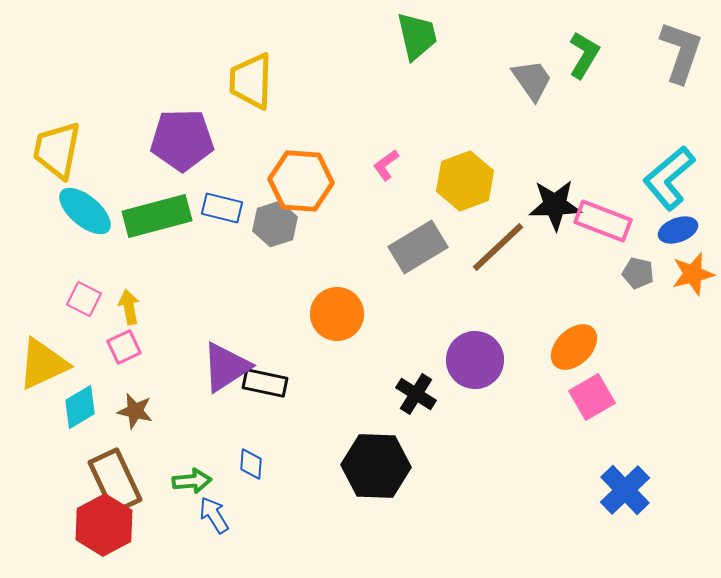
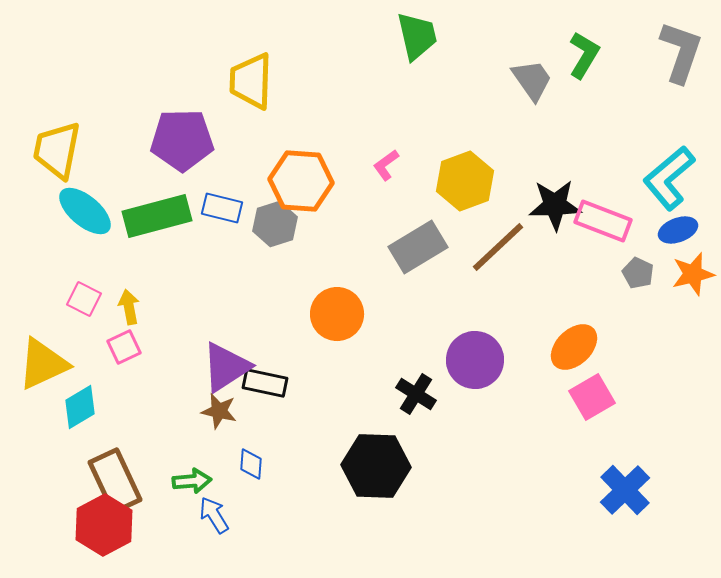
gray pentagon at (638, 273): rotated 12 degrees clockwise
brown star at (135, 411): moved 84 px right
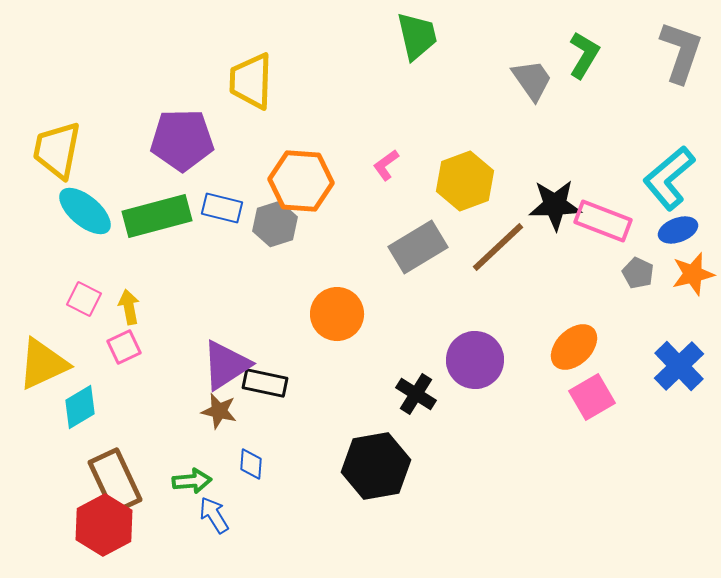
purple triangle at (226, 367): moved 2 px up
black hexagon at (376, 466): rotated 12 degrees counterclockwise
blue cross at (625, 490): moved 54 px right, 124 px up
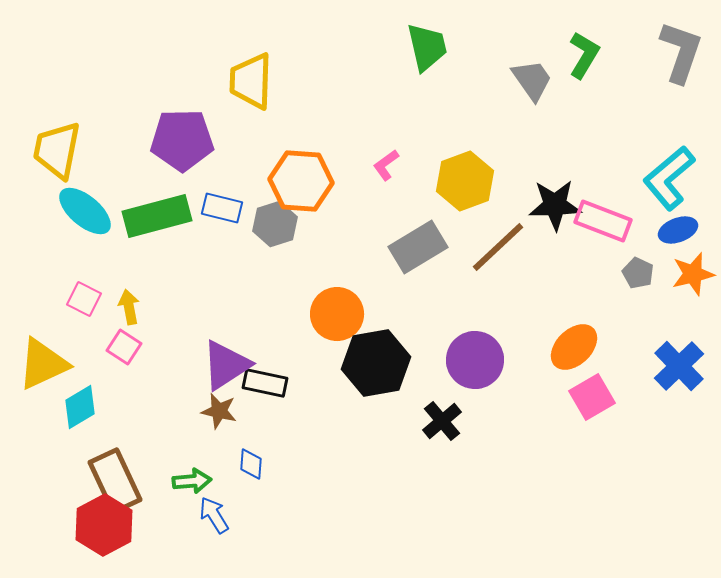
green trapezoid at (417, 36): moved 10 px right, 11 px down
pink square at (124, 347): rotated 32 degrees counterclockwise
black cross at (416, 394): moved 26 px right, 27 px down; rotated 18 degrees clockwise
black hexagon at (376, 466): moved 103 px up
